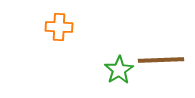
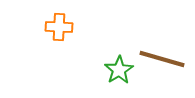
brown line: moved 1 px right, 1 px up; rotated 18 degrees clockwise
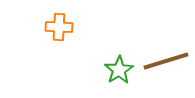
brown line: moved 4 px right, 2 px down; rotated 33 degrees counterclockwise
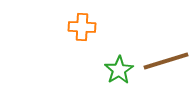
orange cross: moved 23 px right
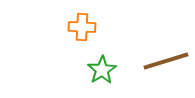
green star: moved 17 px left
